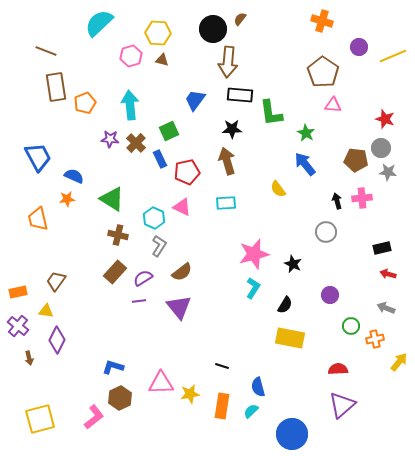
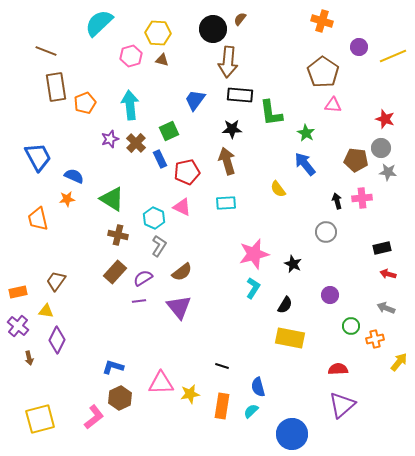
purple star at (110, 139): rotated 24 degrees counterclockwise
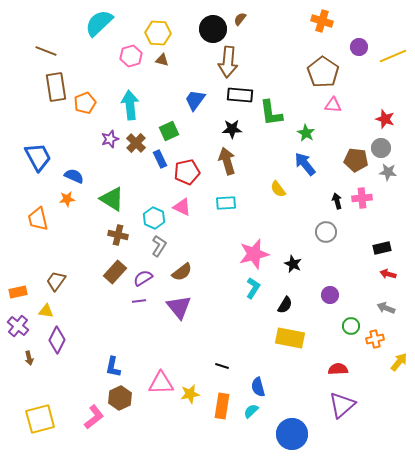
blue L-shape at (113, 367): rotated 95 degrees counterclockwise
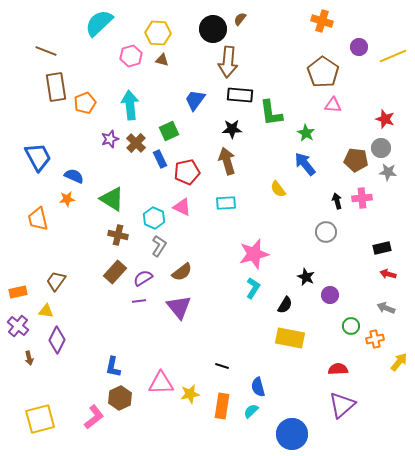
black star at (293, 264): moved 13 px right, 13 px down
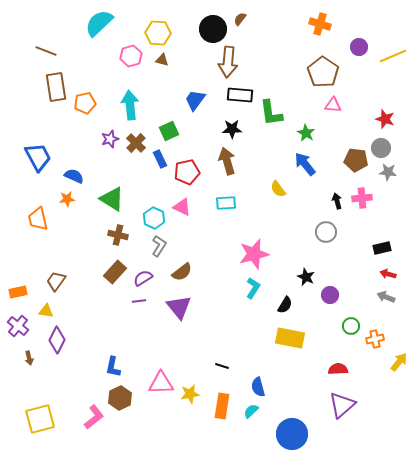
orange cross at (322, 21): moved 2 px left, 3 px down
orange pentagon at (85, 103): rotated 10 degrees clockwise
gray arrow at (386, 308): moved 11 px up
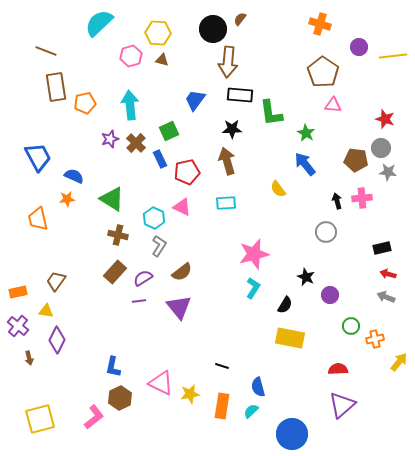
yellow line at (393, 56): rotated 16 degrees clockwise
pink triangle at (161, 383): rotated 28 degrees clockwise
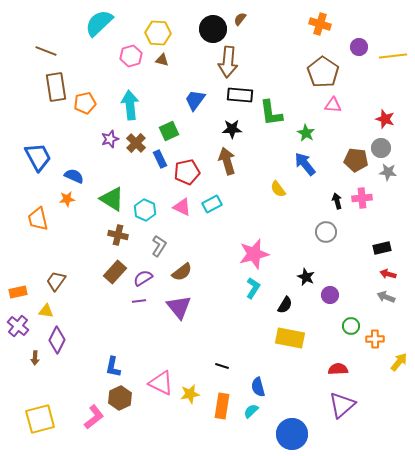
cyan rectangle at (226, 203): moved 14 px left, 1 px down; rotated 24 degrees counterclockwise
cyan hexagon at (154, 218): moved 9 px left, 8 px up
orange cross at (375, 339): rotated 12 degrees clockwise
brown arrow at (29, 358): moved 6 px right; rotated 16 degrees clockwise
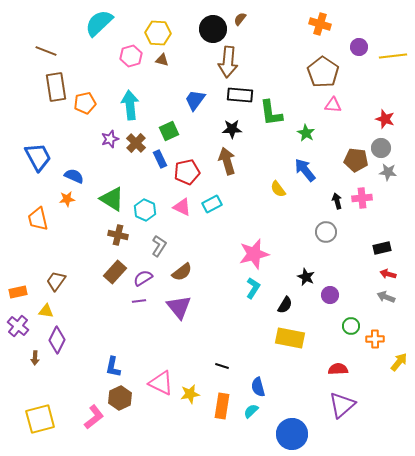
blue arrow at (305, 164): moved 6 px down
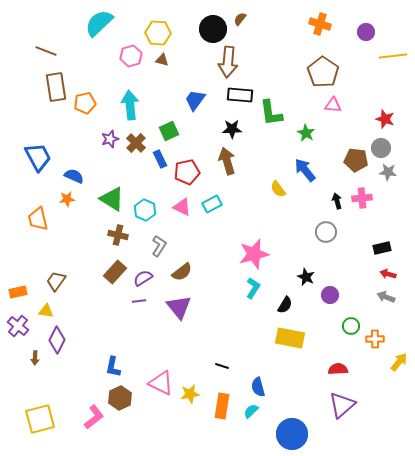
purple circle at (359, 47): moved 7 px right, 15 px up
